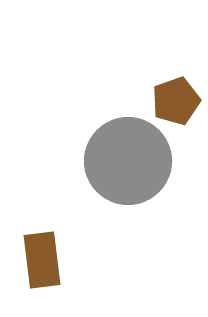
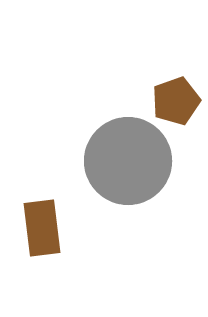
brown rectangle: moved 32 px up
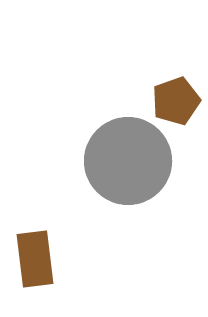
brown rectangle: moved 7 px left, 31 px down
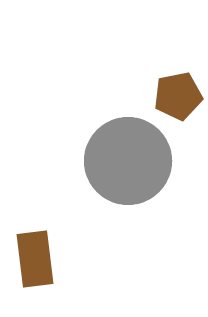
brown pentagon: moved 2 px right, 5 px up; rotated 9 degrees clockwise
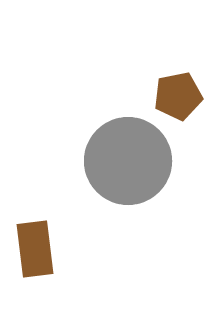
brown rectangle: moved 10 px up
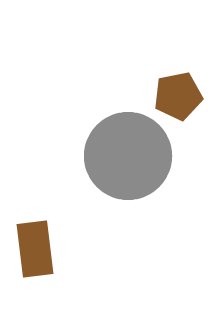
gray circle: moved 5 px up
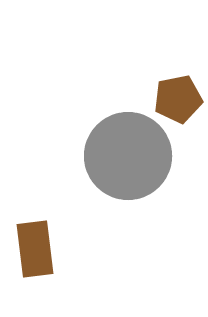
brown pentagon: moved 3 px down
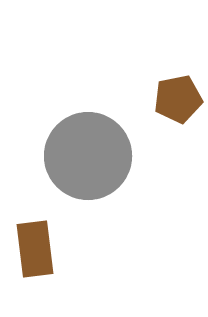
gray circle: moved 40 px left
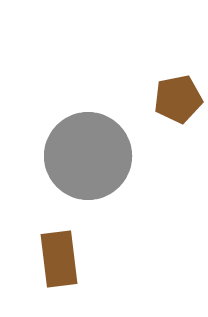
brown rectangle: moved 24 px right, 10 px down
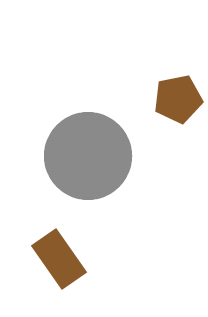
brown rectangle: rotated 28 degrees counterclockwise
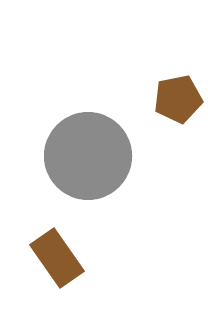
brown rectangle: moved 2 px left, 1 px up
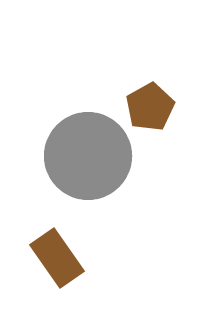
brown pentagon: moved 28 px left, 8 px down; rotated 18 degrees counterclockwise
